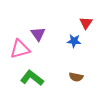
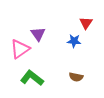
pink triangle: rotated 20 degrees counterclockwise
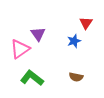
blue star: rotated 24 degrees counterclockwise
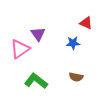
red triangle: rotated 40 degrees counterclockwise
blue star: moved 1 px left, 2 px down; rotated 16 degrees clockwise
green L-shape: moved 4 px right, 3 px down
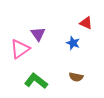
blue star: rotated 24 degrees clockwise
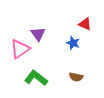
red triangle: moved 1 px left, 1 px down
green L-shape: moved 3 px up
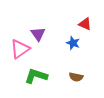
green L-shape: moved 2 px up; rotated 20 degrees counterclockwise
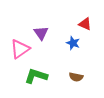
purple triangle: moved 3 px right, 1 px up
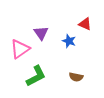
blue star: moved 4 px left, 2 px up
green L-shape: rotated 135 degrees clockwise
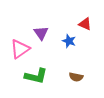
green L-shape: rotated 40 degrees clockwise
